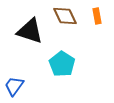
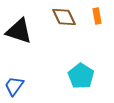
brown diamond: moved 1 px left, 1 px down
black triangle: moved 11 px left
cyan pentagon: moved 19 px right, 12 px down
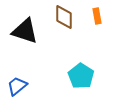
brown diamond: rotated 25 degrees clockwise
black triangle: moved 6 px right
blue trapezoid: moved 3 px right; rotated 15 degrees clockwise
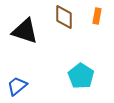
orange rectangle: rotated 21 degrees clockwise
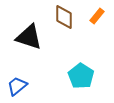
orange rectangle: rotated 28 degrees clockwise
black triangle: moved 4 px right, 6 px down
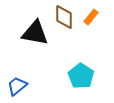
orange rectangle: moved 6 px left, 1 px down
black triangle: moved 6 px right, 4 px up; rotated 8 degrees counterclockwise
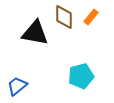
cyan pentagon: rotated 25 degrees clockwise
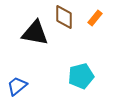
orange rectangle: moved 4 px right, 1 px down
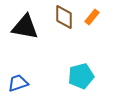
orange rectangle: moved 3 px left, 1 px up
black triangle: moved 10 px left, 6 px up
blue trapezoid: moved 1 px right, 3 px up; rotated 20 degrees clockwise
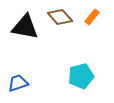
brown diamond: moved 4 px left; rotated 40 degrees counterclockwise
